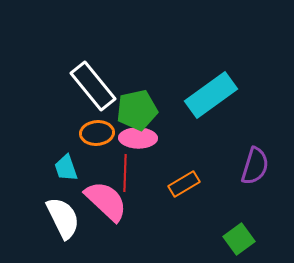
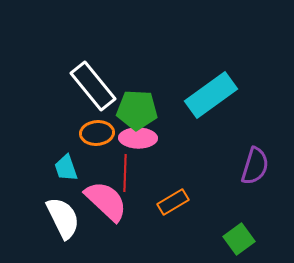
green pentagon: rotated 15 degrees clockwise
orange rectangle: moved 11 px left, 18 px down
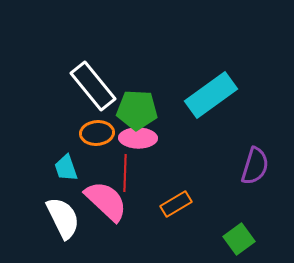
orange rectangle: moved 3 px right, 2 px down
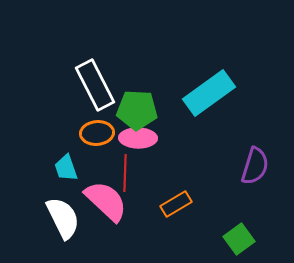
white rectangle: moved 2 px right, 1 px up; rotated 12 degrees clockwise
cyan rectangle: moved 2 px left, 2 px up
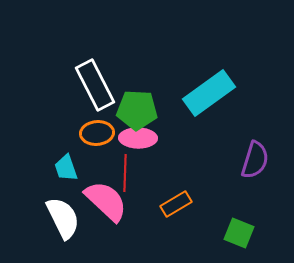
purple semicircle: moved 6 px up
green square: moved 6 px up; rotated 32 degrees counterclockwise
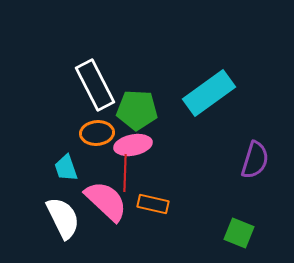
pink ellipse: moved 5 px left, 7 px down; rotated 12 degrees counterclockwise
orange rectangle: moved 23 px left; rotated 44 degrees clockwise
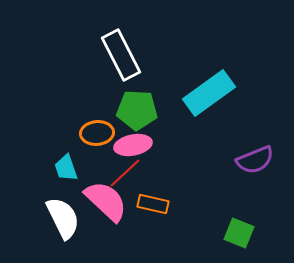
white rectangle: moved 26 px right, 30 px up
purple semicircle: rotated 51 degrees clockwise
red line: rotated 45 degrees clockwise
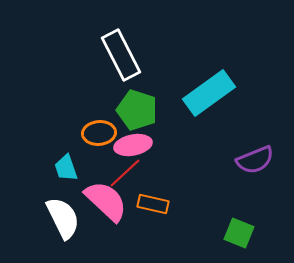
green pentagon: rotated 15 degrees clockwise
orange ellipse: moved 2 px right
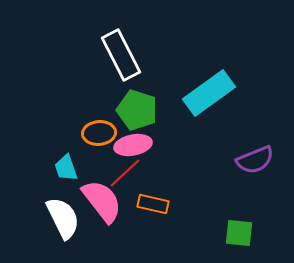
pink semicircle: moved 4 px left; rotated 9 degrees clockwise
green square: rotated 16 degrees counterclockwise
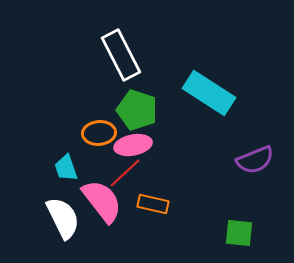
cyan rectangle: rotated 69 degrees clockwise
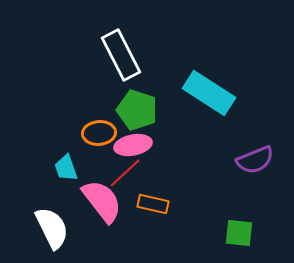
white semicircle: moved 11 px left, 10 px down
